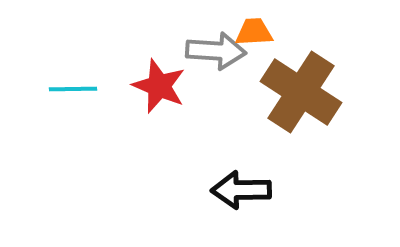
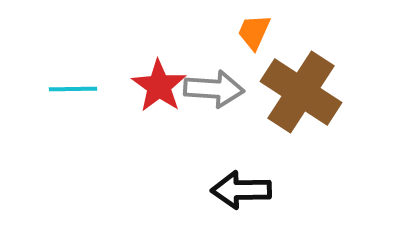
orange trapezoid: rotated 63 degrees counterclockwise
gray arrow: moved 2 px left, 38 px down
red star: rotated 12 degrees clockwise
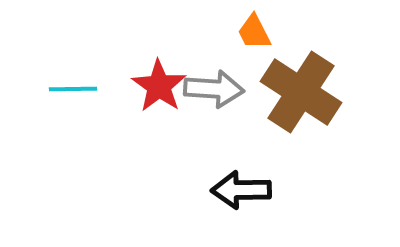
orange trapezoid: rotated 51 degrees counterclockwise
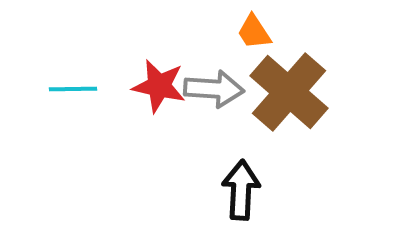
orange trapezoid: rotated 6 degrees counterclockwise
red star: rotated 22 degrees counterclockwise
brown cross: moved 12 px left; rotated 8 degrees clockwise
black arrow: rotated 94 degrees clockwise
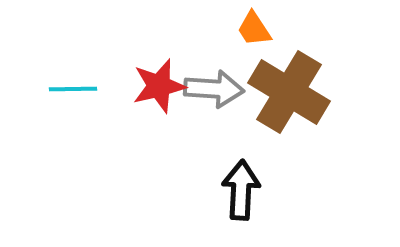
orange trapezoid: moved 3 px up
red star: rotated 26 degrees counterclockwise
brown cross: rotated 10 degrees counterclockwise
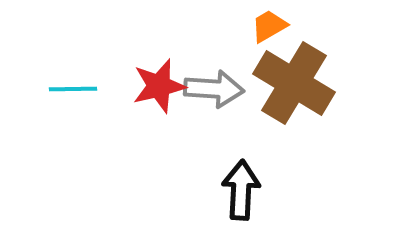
orange trapezoid: moved 15 px right, 3 px up; rotated 93 degrees clockwise
brown cross: moved 5 px right, 9 px up
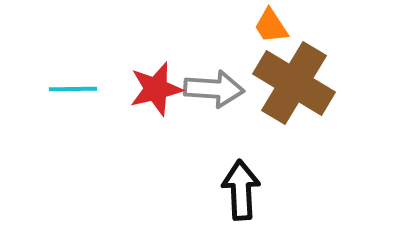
orange trapezoid: moved 2 px right; rotated 93 degrees counterclockwise
red star: moved 3 px left, 3 px down
black arrow: rotated 6 degrees counterclockwise
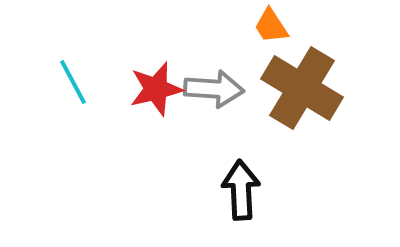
brown cross: moved 8 px right, 5 px down
cyan line: moved 7 px up; rotated 63 degrees clockwise
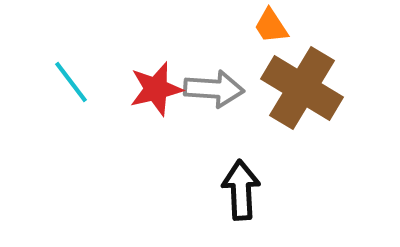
cyan line: moved 2 px left; rotated 9 degrees counterclockwise
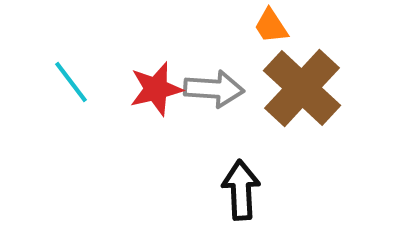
brown cross: rotated 12 degrees clockwise
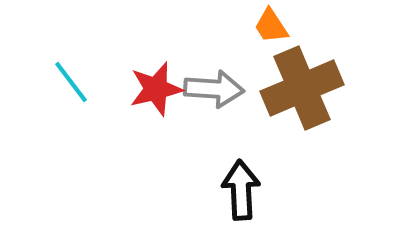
brown cross: rotated 24 degrees clockwise
